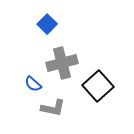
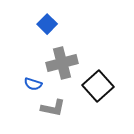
blue semicircle: rotated 24 degrees counterclockwise
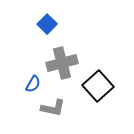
blue semicircle: rotated 78 degrees counterclockwise
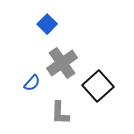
gray cross: rotated 20 degrees counterclockwise
blue semicircle: moved 1 px left, 1 px up; rotated 12 degrees clockwise
gray L-shape: moved 7 px right, 5 px down; rotated 80 degrees clockwise
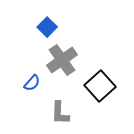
blue square: moved 3 px down
gray cross: moved 3 px up
black square: moved 2 px right
